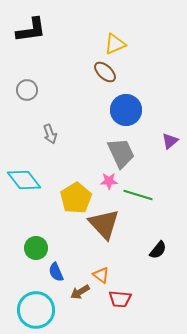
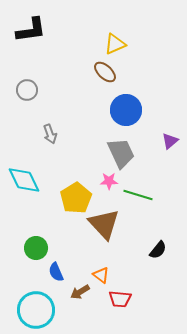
cyan diamond: rotated 12 degrees clockwise
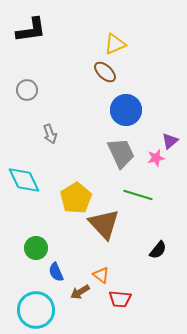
pink star: moved 47 px right, 23 px up; rotated 12 degrees counterclockwise
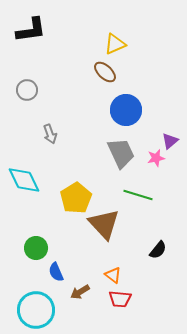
orange triangle: moved 12 px right
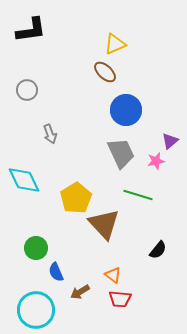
pink star: moved 3 px down
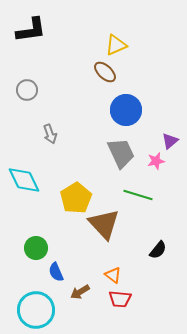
yellow triangle: moved 1 px right, 1 px down
